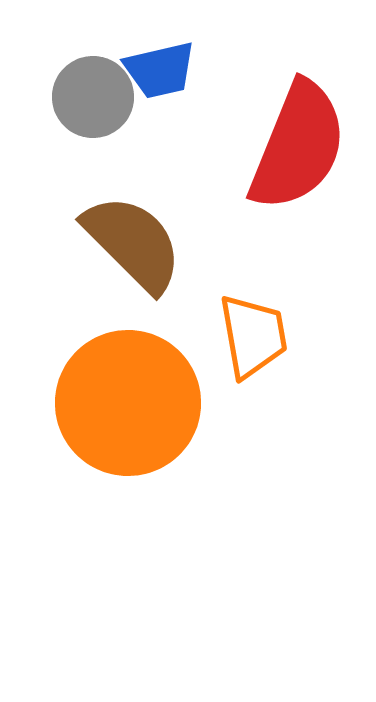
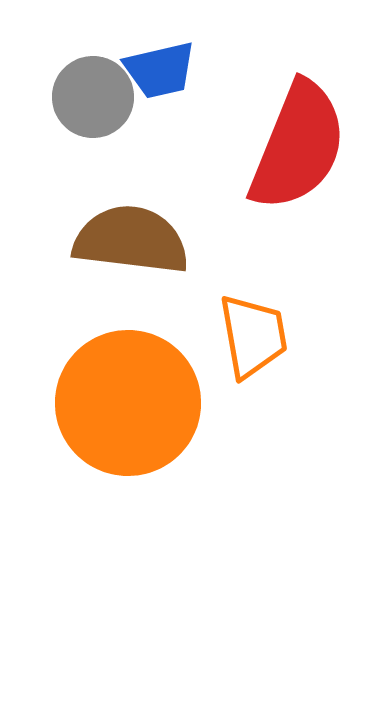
brown semicircle: moved 2 px left, 3 px up; rotated 38 degrees counterclockwise
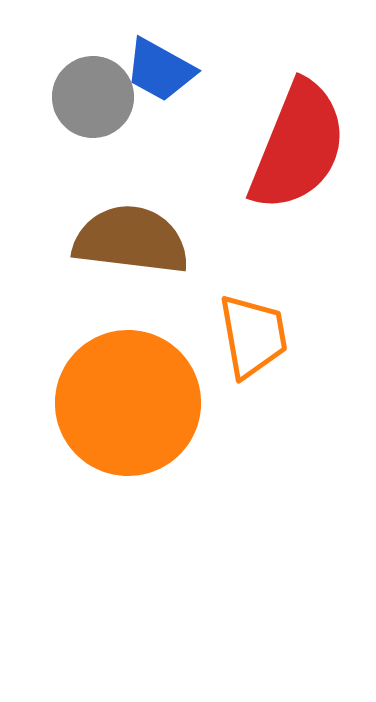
blue trapezoid: rotated 42 degrees clockwise
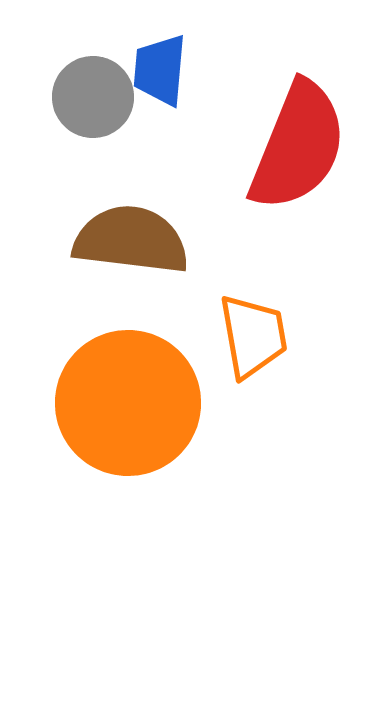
blue trapezoid: rotated 66 degrees clockwise
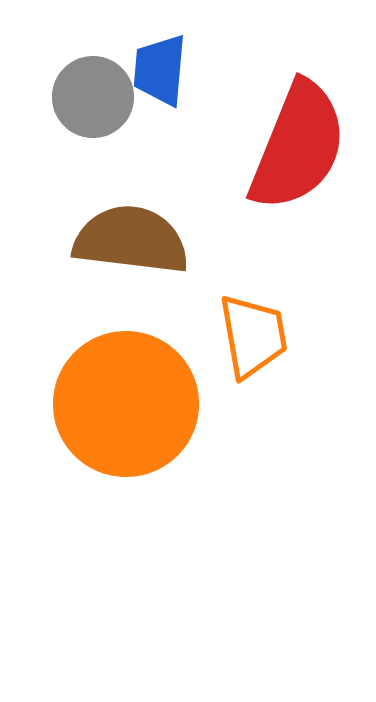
orange circle: moved 2 px left, 1 px down
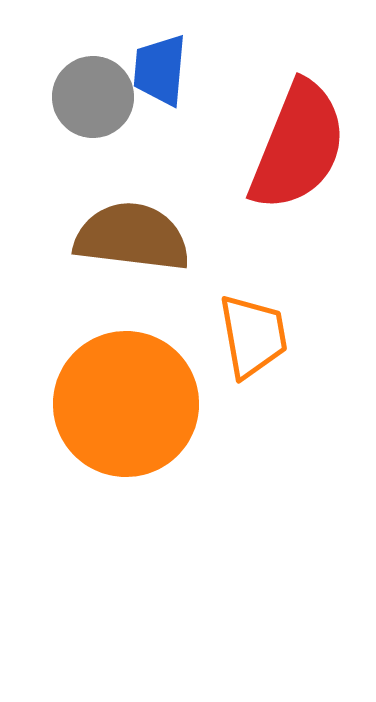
brown semicircle: moved 1 px right, 3 px up
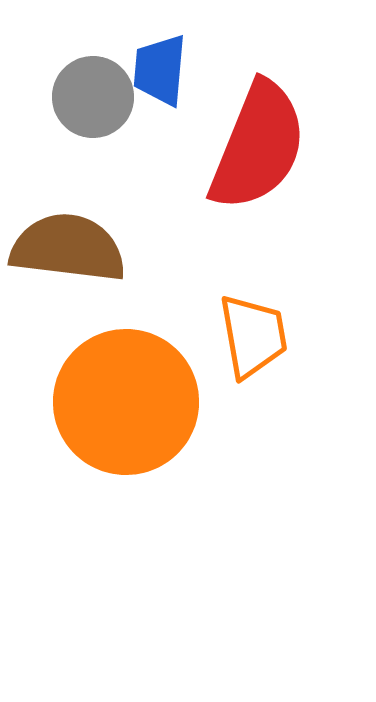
red semicircle: moved 40 px left
brown semicircle: moved 64 px left, 11 px down
orange circle: moved 2 px up
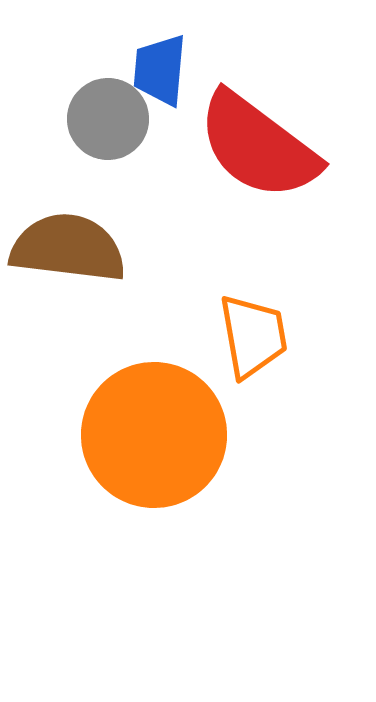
gray circle: moved 15 px right, 22 px down
red semicircle: rotated 105 degrees clockwise
orange circle: moved 28 px right, 33 px down
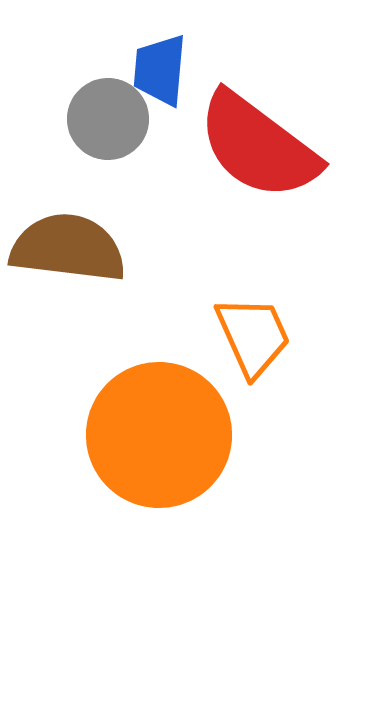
orange trapezoid: rotated 14 degrees counterclockwise
orange circle: moved 5 px right
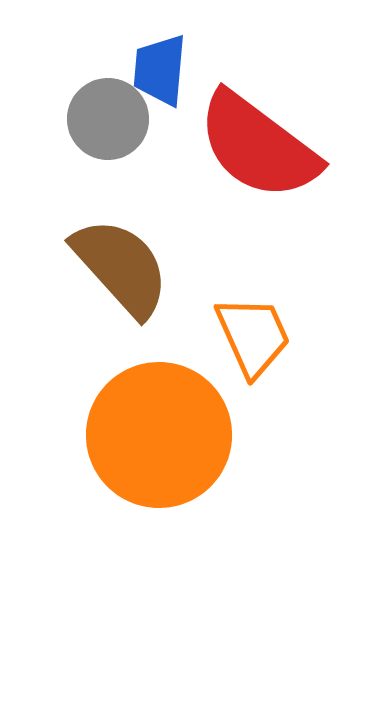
brown semicircle: moved 53 px right, 19 px down; rotated 41 degrees clockwise
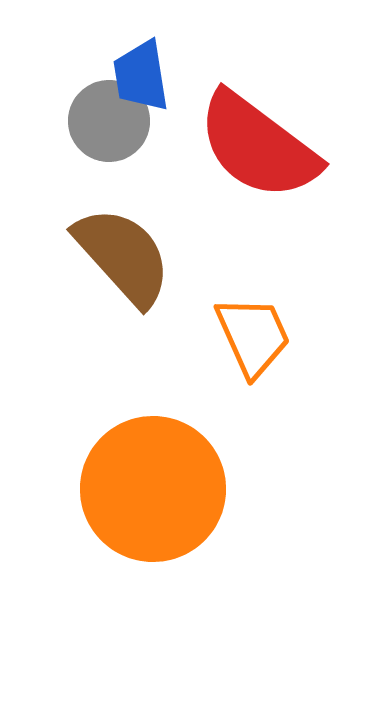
blue trapezoid: moved 19 px left, 6 px down; rotated 14 degrees counterclockwise
gray circle: moved 1 px right, 2 px down
brown semicircle: moved 2 px right, 11 px up
orange circle: moved 6 px left, 54 px down
